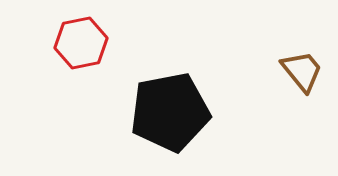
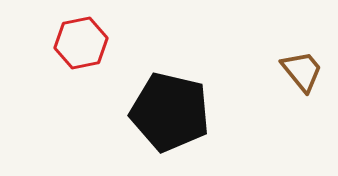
black pentagon: rotated 24 degrees clockwise
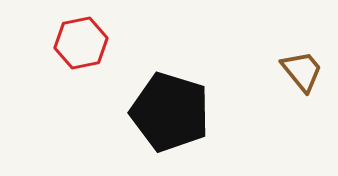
black pentagon: rotated 4 degrees clockwise
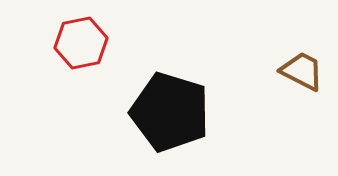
brown trapezoid: rotated 24 degrees counterclockwise
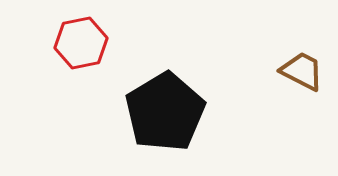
black pentagon: moved 5 px left; rotated 24 degrees clockwise
